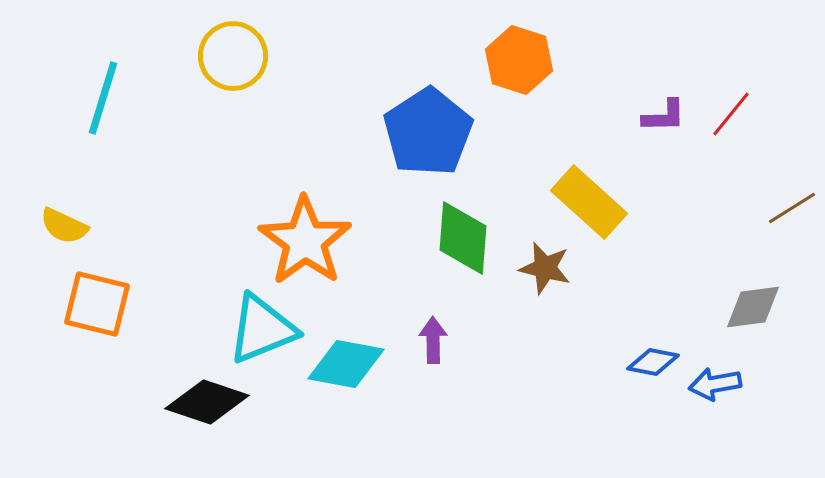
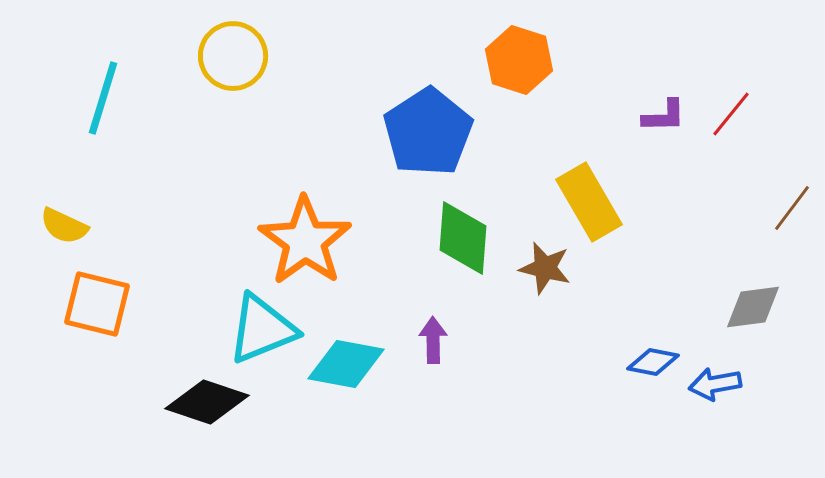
yellow rectangle: rotated 18 degrees clockwise
brown line: rotated 21 degrees counterclockwise
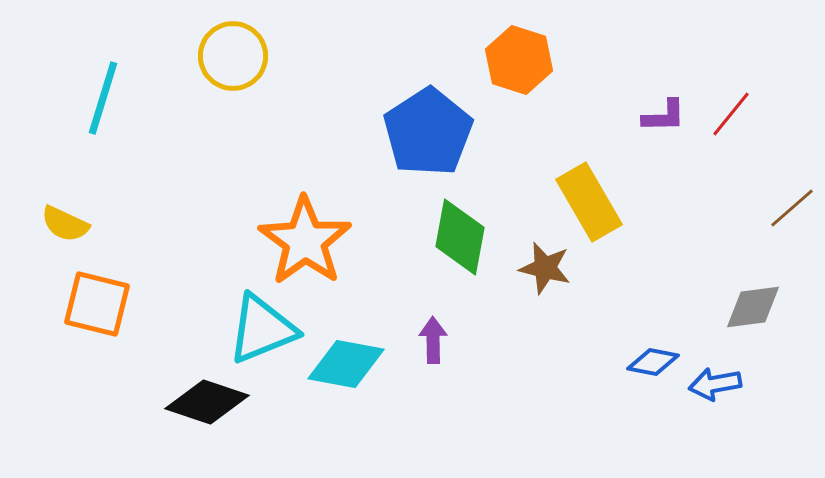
brown line: rotated 12 degrees clockwise
yellow semicircle: moved 1 px right, 2 px up
green diamond: moved 3 px left, 1 px up; rotated 6 degrees clockwise
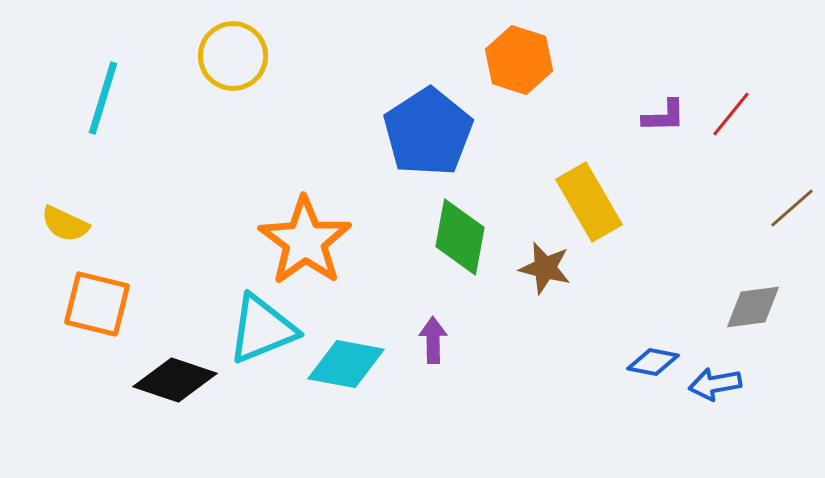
black diamond: moved 32 px left, 22 px up
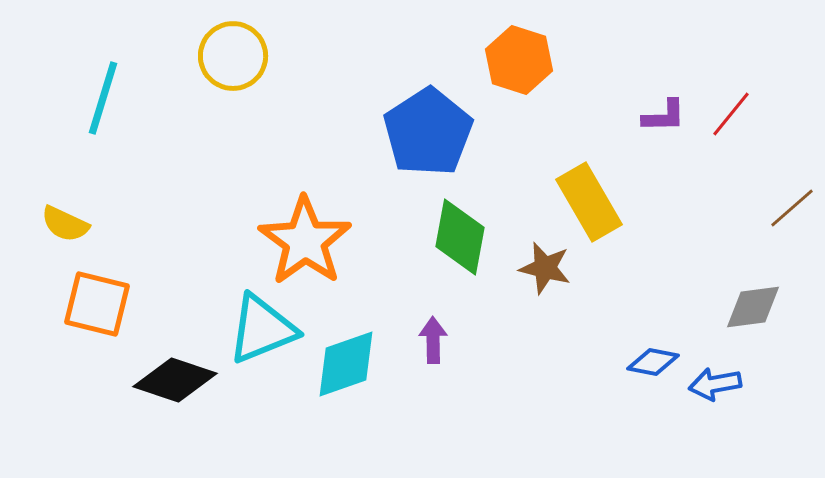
cyan diamond: rotated 30 degrees counterclockwise
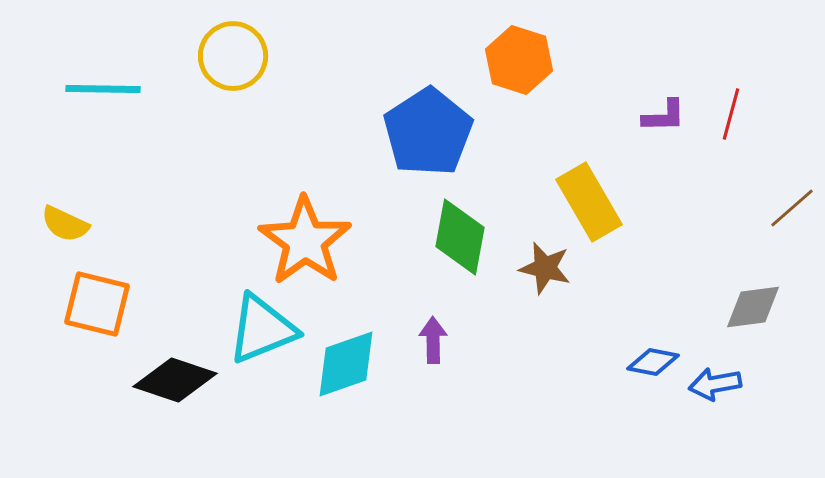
cyan line: moved 9 px up; rotated 74 degrees clockwise
red line: rotated 24 degrees counterclockwise
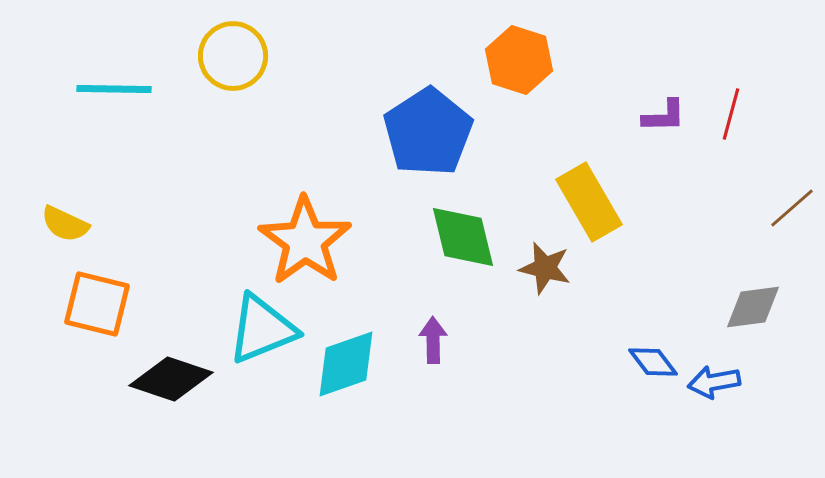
cyan line: moved 11 px right
green diamond: moved 3 px right; rotated 24 degrees counterclockwise
blue diamond: rotated 42 degrees clockwise
black diamond: moved 4 px left, 1 px up
blue arrow: moved 1 px left, 2 px up
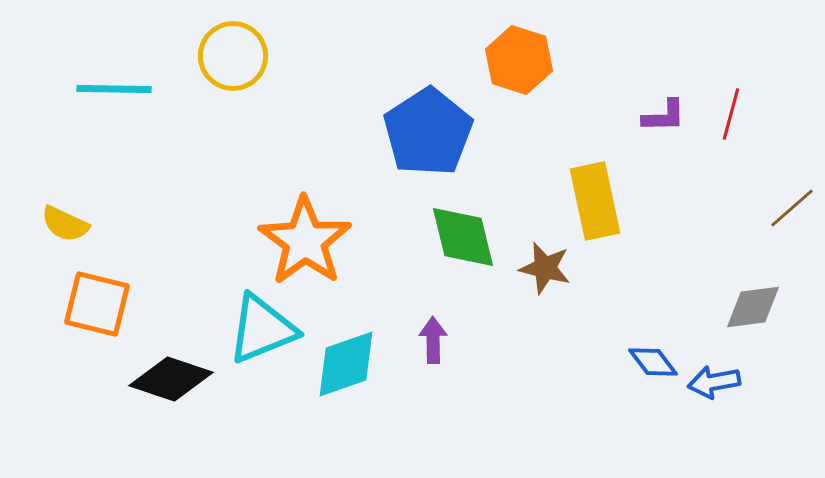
yellow rectangle: moved 6 px right, 1 px up; rotated 18 degrees clockwise
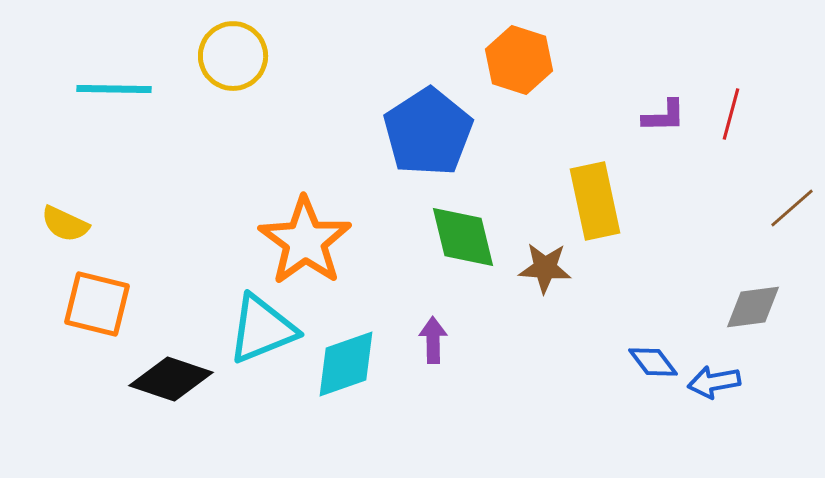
brown star: rotated 10 degrees counterclockwise
